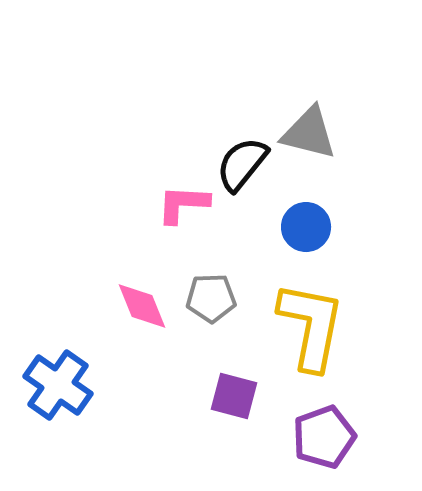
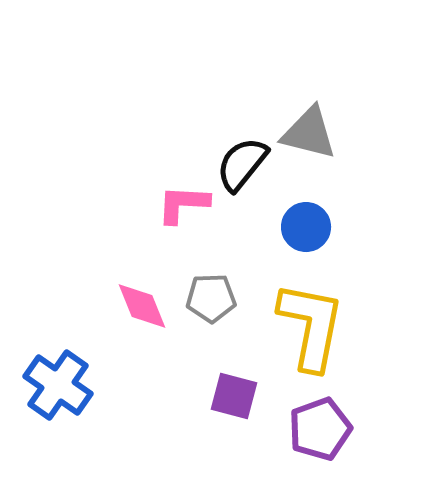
purple pentagon: moved 4 px left, 8 px up
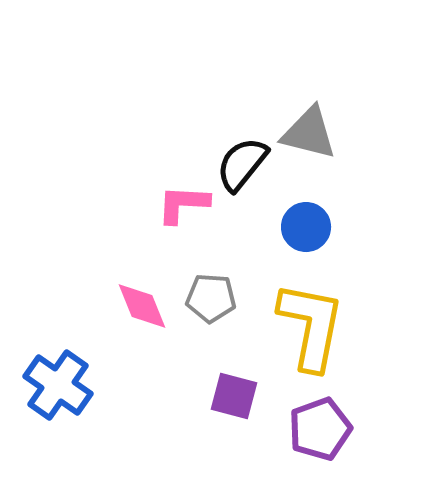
gray pentagon: rotated 6 degrees clockwise
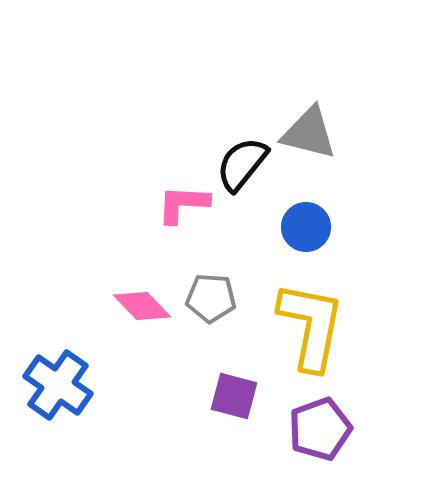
pink diamond: rotated 22 degrees counterclockwise
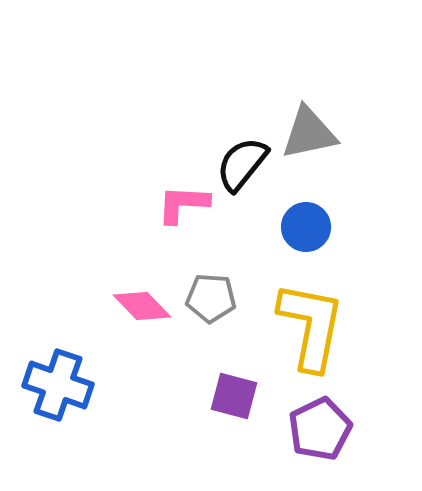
gray triangle: rotated 26 degrees counterclockwise
blue cross: rotated 16 degrees counterclockwise
purple pentagon: rotated 6 degrees counterclockwise
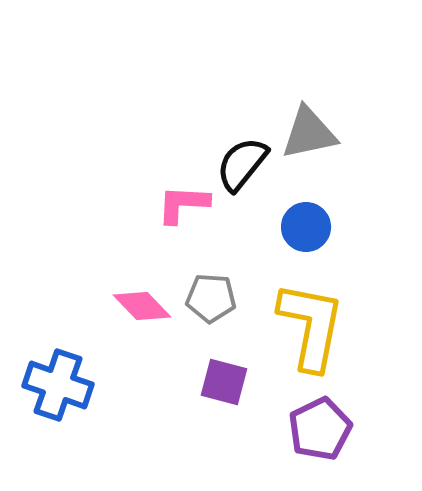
purple square: moved 10 px left, 14 px up
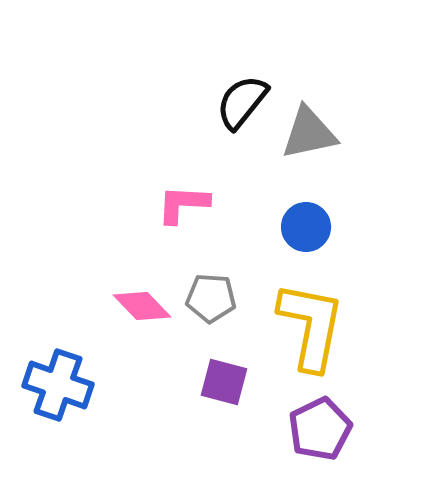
black semicircle: moved 62 px up
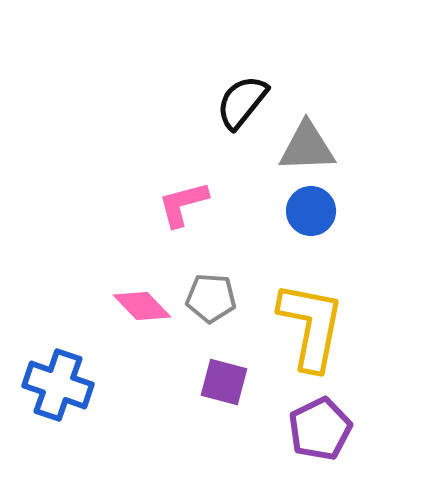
gray triangle: moved 2 px left, 14 px down; rotated 10 degrees clockwise
pink L-shape: rotated 18 degrees counterclockwise
blue circle: moved 5 px right, 16 px up
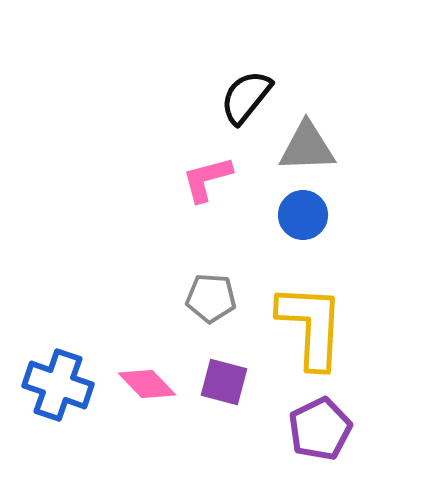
black semicircle: moved 4 px right, 5 px up
pink L-shape: moved 24 px right, 25 px up
blue circle: moved 8 px left, 4 px down
pink diamond: moved 5 px right, 78 px down
yellow L-shape: rotated 8 degrees counterclockwise
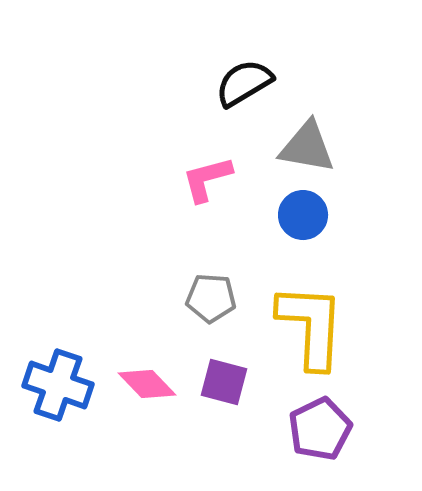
black semicircle: moved 2 px left, 14 px up; rotated 20 degrees clockwise
gray triangle: rotated 12 degrees clockwise
